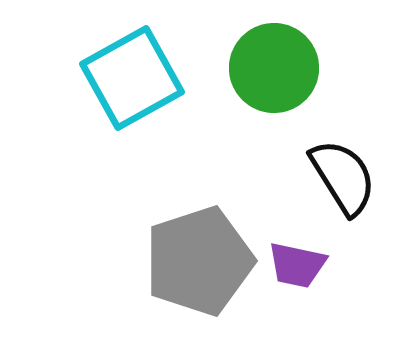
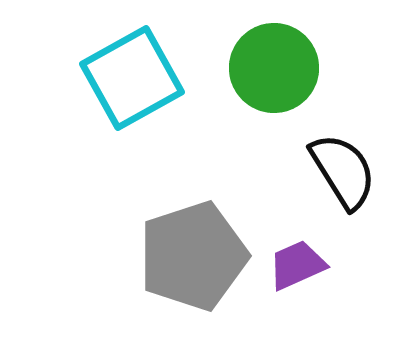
black semicircle: moved 6 px up
gray pentagon: moved 6 px left, 5 px up
purple trapezoid: rotated 144 degrees clockwise
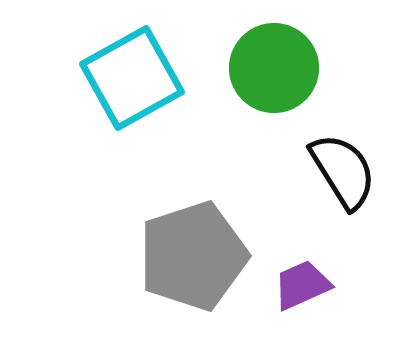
purple trapezoid: moved 5 px right, 20 px down
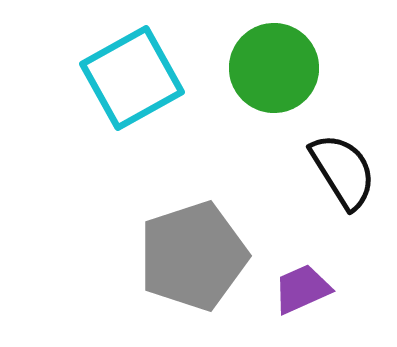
purple trapezoid: moved 4 px down
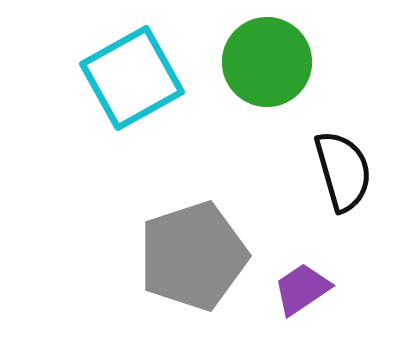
green circle: moved 7 px left, 6 px up
black semicircle: rotated 16 degrees clockwise
purple trapezoid: rotated 10 degrees counterclockwise
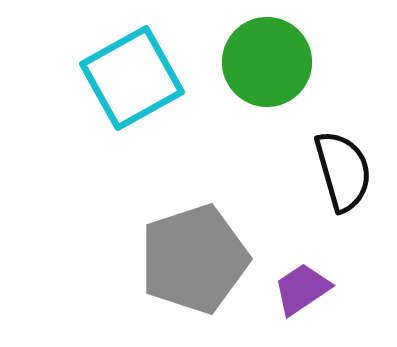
gray pentagon: moved 1 px right, 3 px down
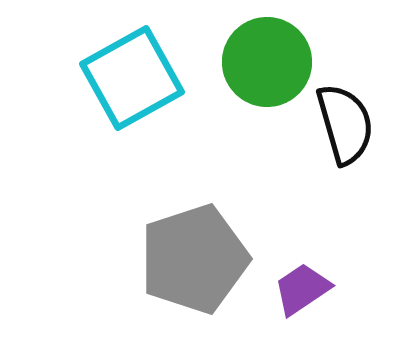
black semicircle: moved 2 px right, 47 px up
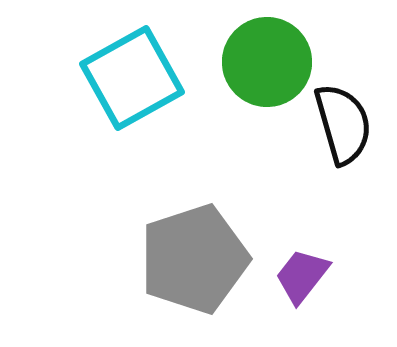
black semicircle: moved 2 px left
purple trapezoid: moved 13 px up; rotated 18 degrees counterclockwise
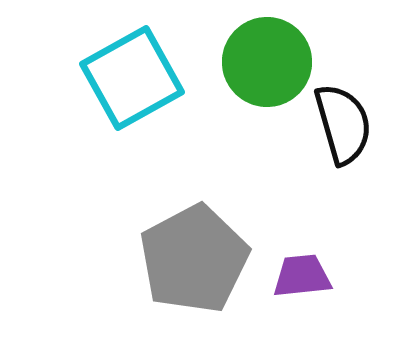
gray pentagon: rotated 10 degrees counterclockwise
purple trapezoid: rotated 46 degrees clockwise
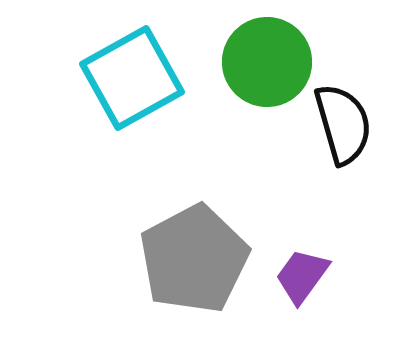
purple trapezoid: rotated 48 degrees counterclockwise
